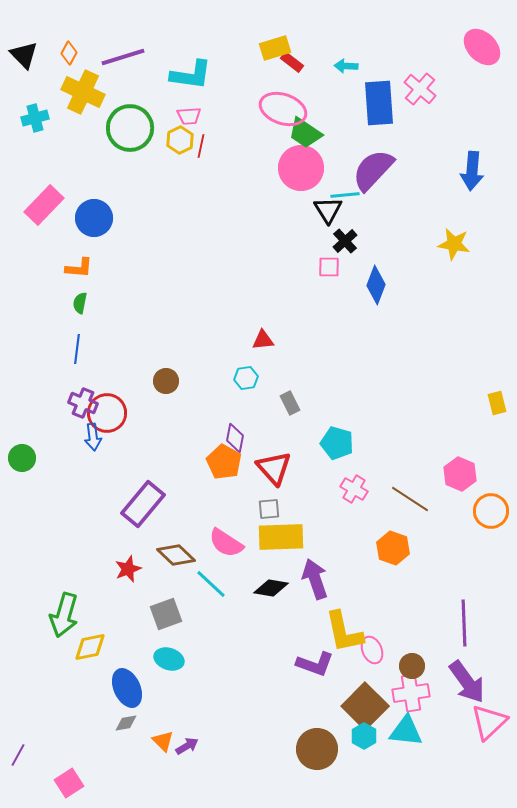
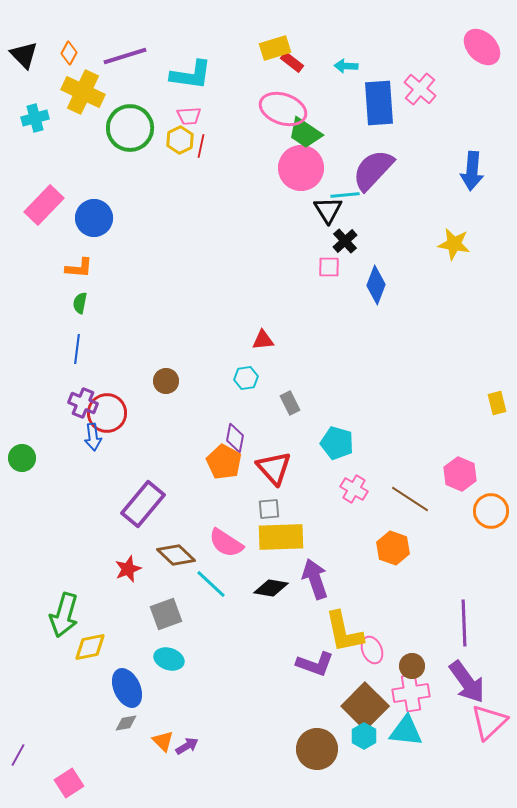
purple line at (123, 57): moved 2 px right, 1 px up
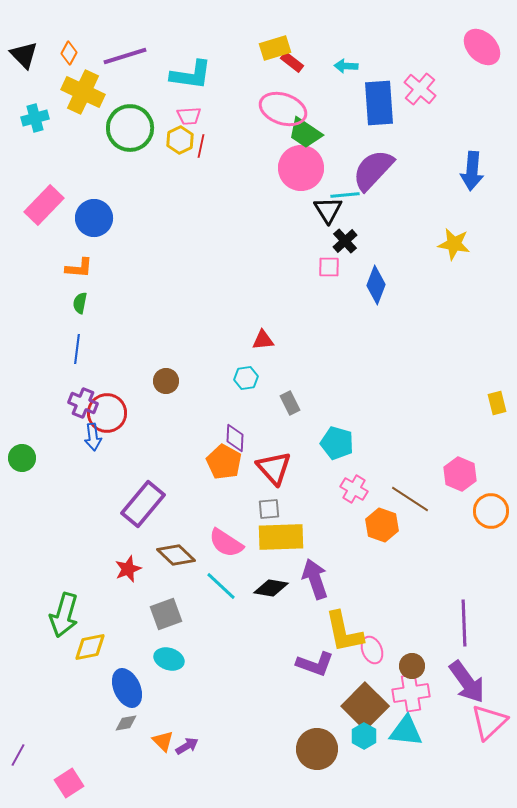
purple diamond at (235, 438): rotated 8 degrees counterclockwise
orange hexagon at (393, 548): moved 11 px left, 23 px up
cyan line at (211, 584): moved 10 px right, 2 px down
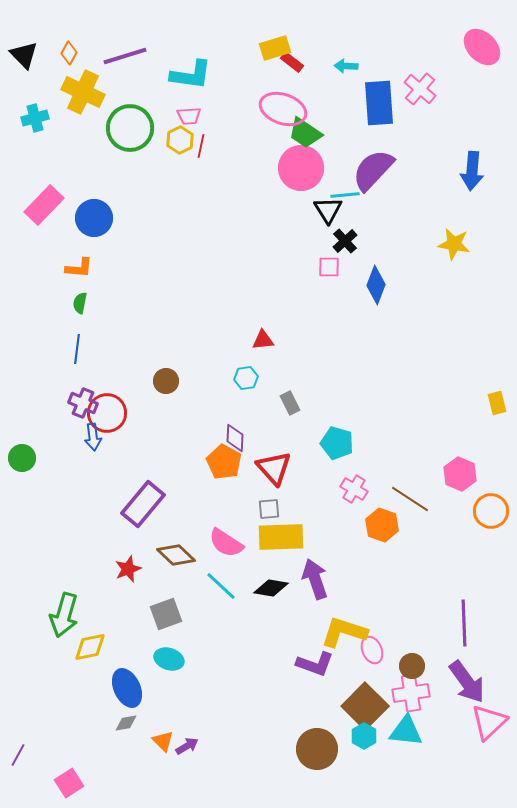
yellow L-shape at (344, 632): rotated 120 degrees clockwise
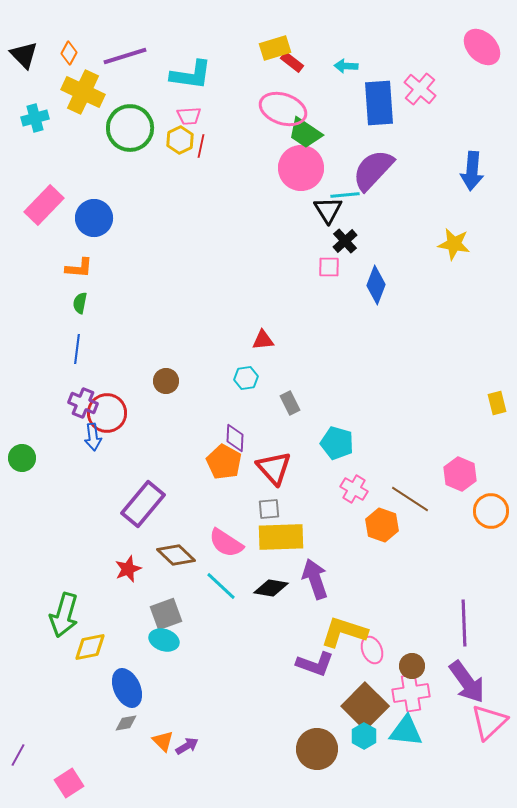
cyan ellipse at (169, 659): moved 5 px left, 19 px up
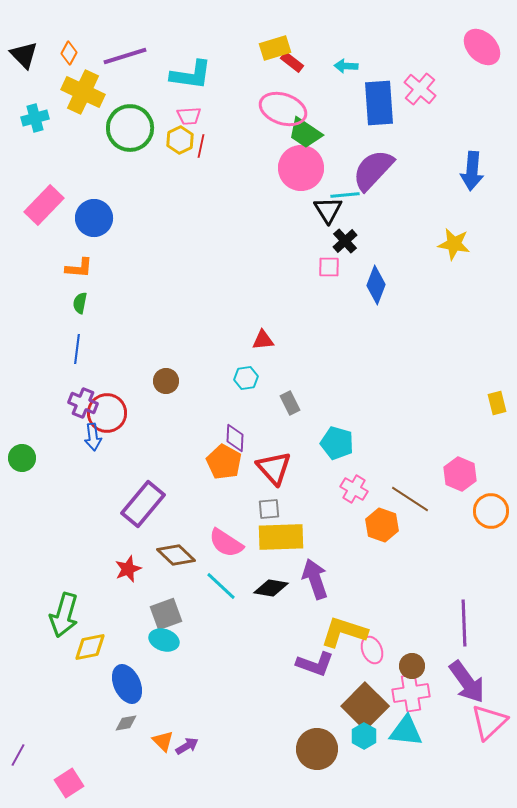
blue ellipse at (127, 688): moved 4 px up
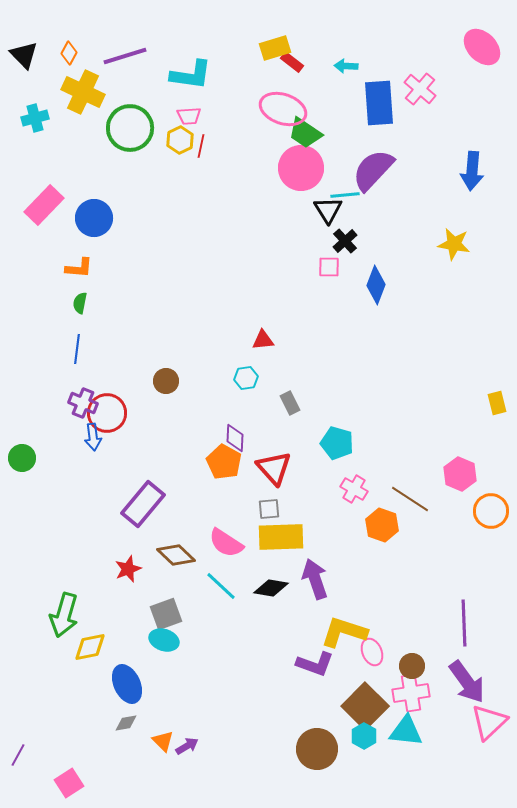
pink ellipse at (372, 650): moved 2 px down
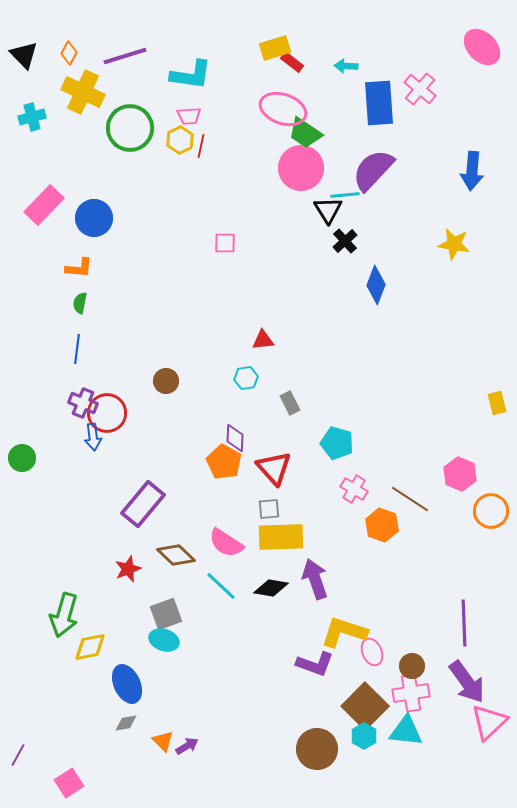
cyan cross at (35, 118): moved 3 px left, 1 px up
pink square at (329, 267): moved 104 px left, 24 px up
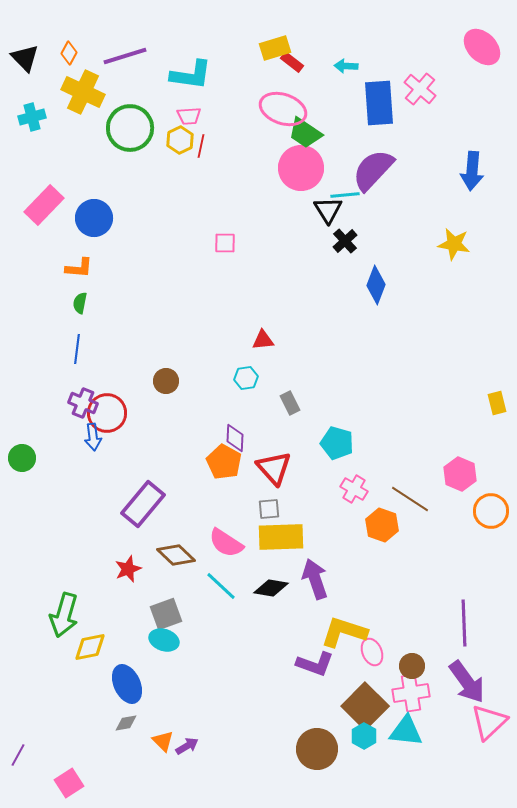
black triangle at (24, 55): moved 1 px right, 3 px down
